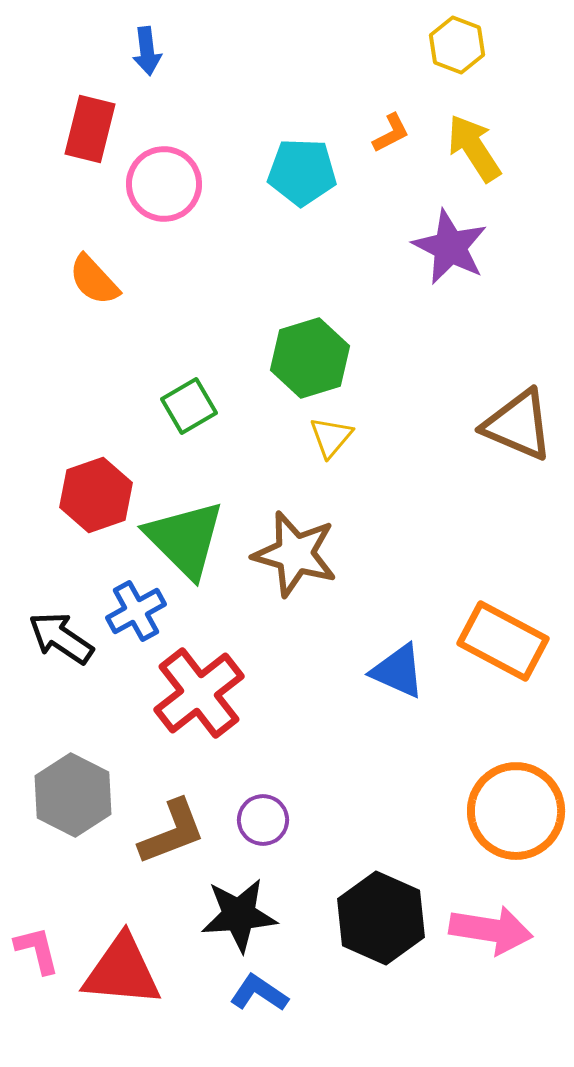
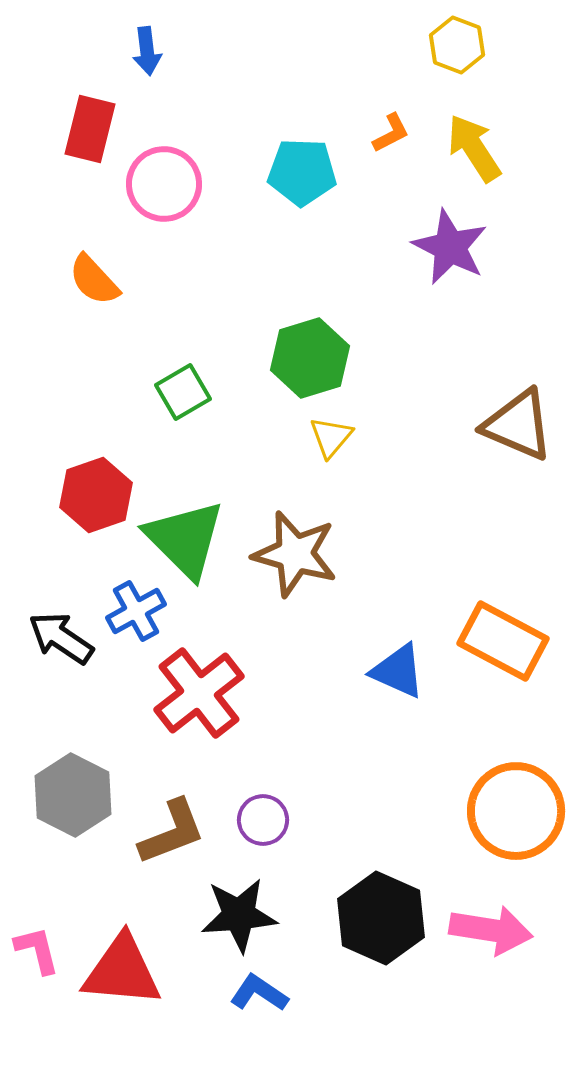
green square: moved 6 px left, 14 px up
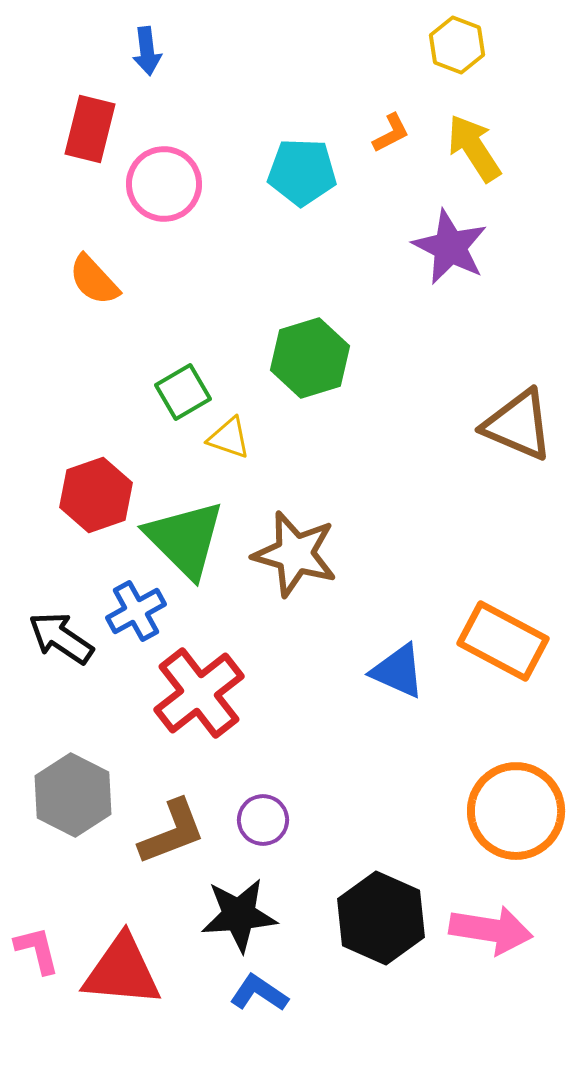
yellow triangle: moved 102 px left, 1 px down; rotated 51 degrees counterclockwise
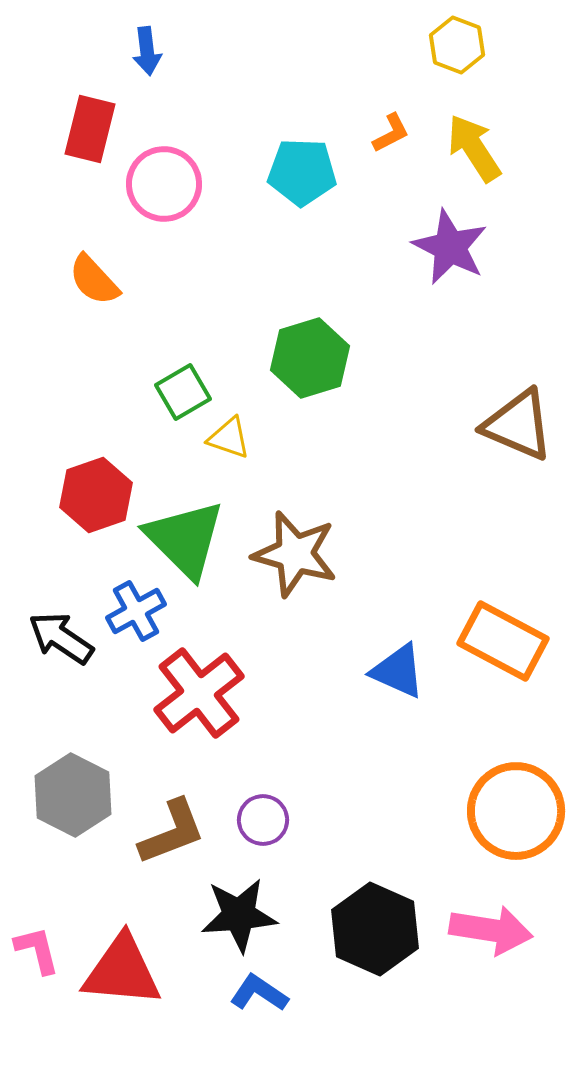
black hexagon: moved 6 px left, 11 px down
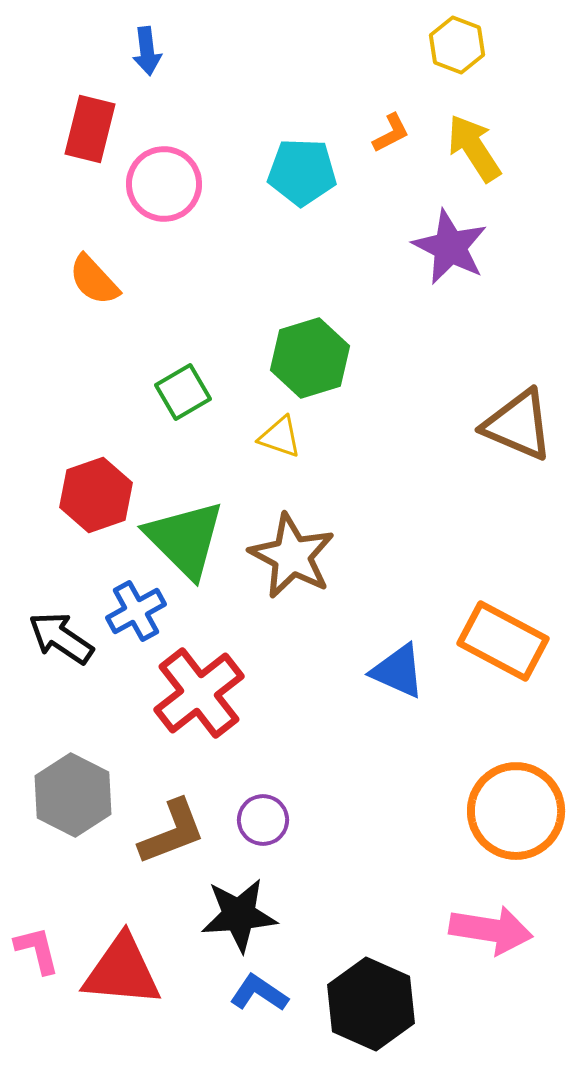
yellow triangle: moved 51 px right, 1 px up
brown star: moved 3 px left, 2 px down; rotated 12 degrees clockwise
black hexagon: moved 4 px left, 75 px down
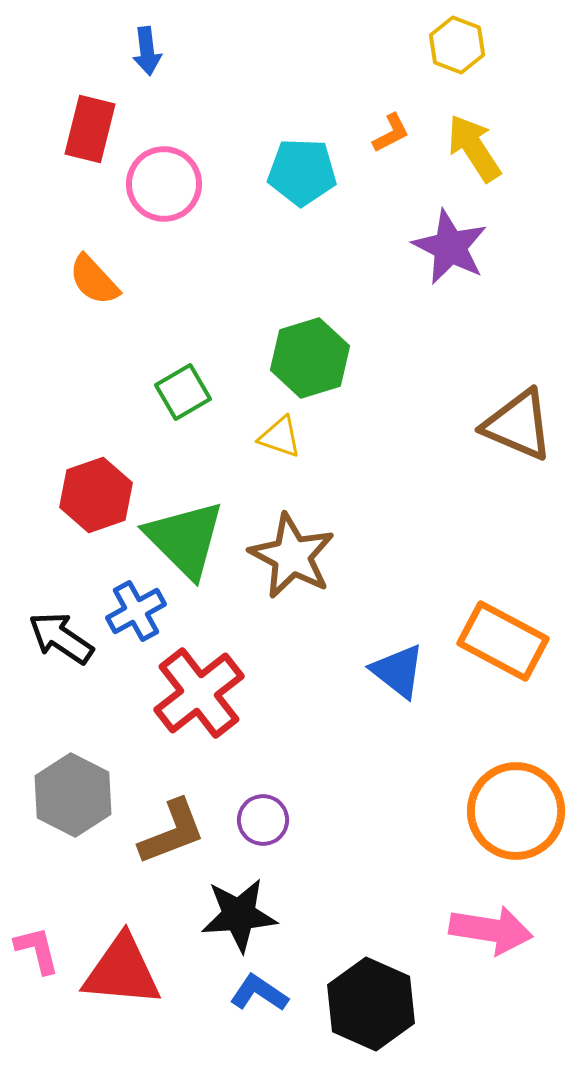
blue triangle: rotated 14 degrees clockwise
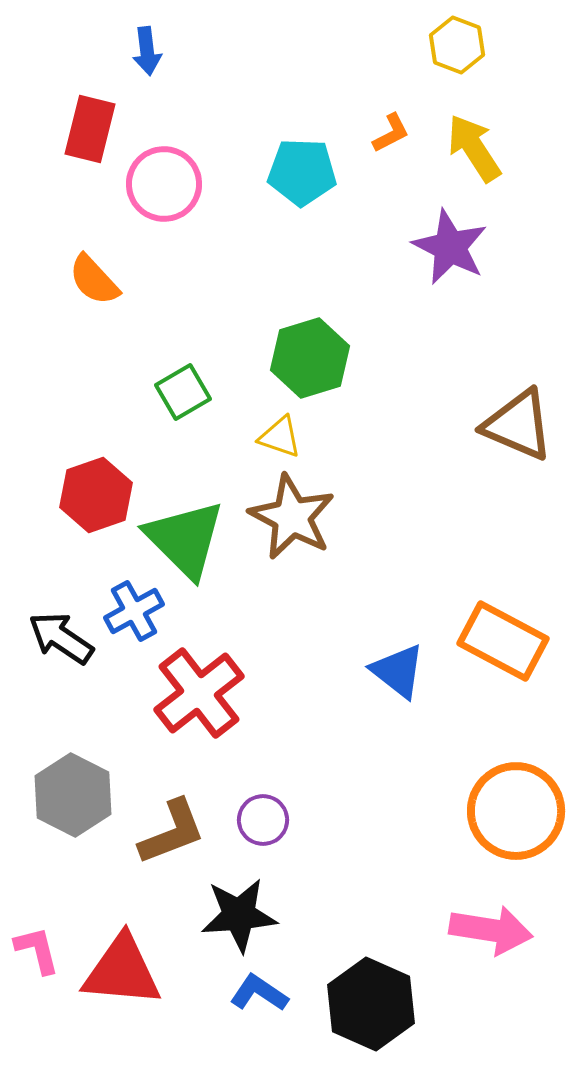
brown star: moved 39 px up
blue cross: moved 2 px left
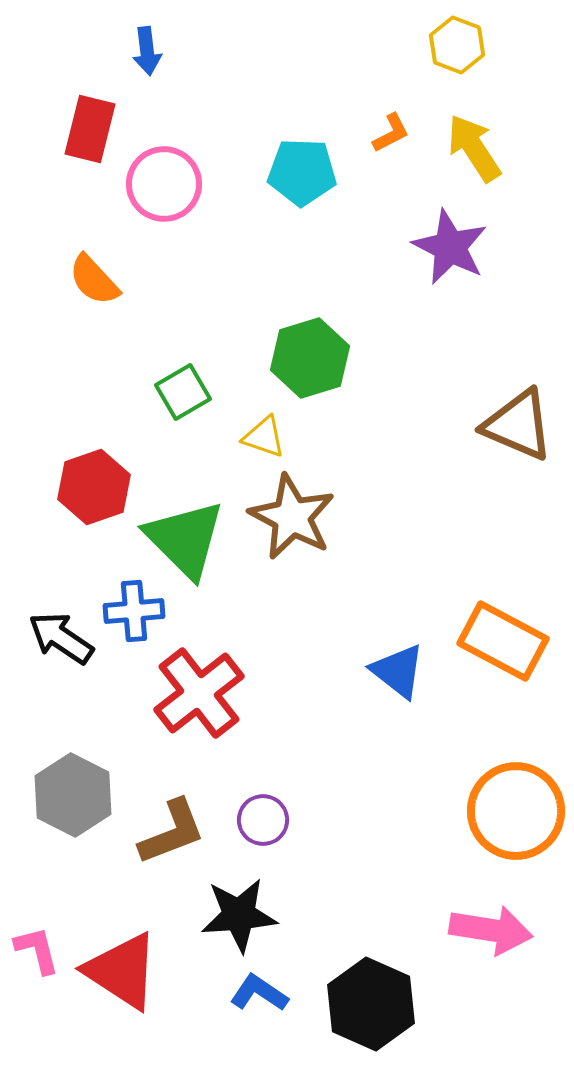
yellow triangle: moved 16 px left
red hexagon: moved 2 px left, 8 px up
blue cross: rotated 24 degrees clockwise
red triangle: rotated 28 degrees clockwise
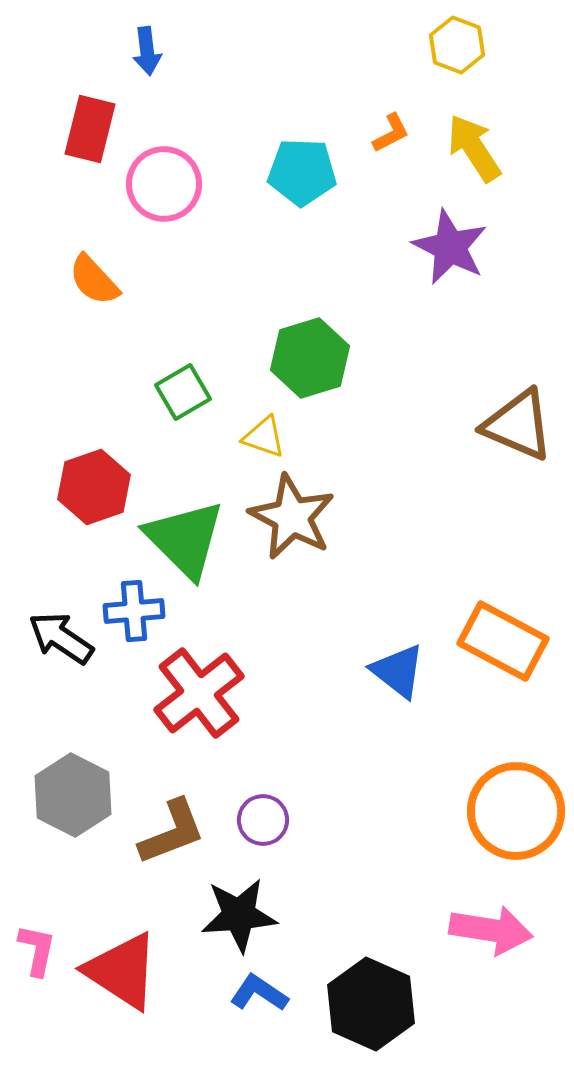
pink L-shape: rotated 26 degrees clockwise
